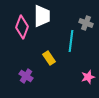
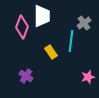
gray cross: moved 2 px left; rotated 32 degrees clockwise
yellow rectangle: moved 2 px right, 6 px up
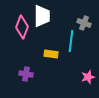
gray cross: rotated 32 degrees counterclockwise
yellow rectangle: moved 2 px down; rotated 48 degrees counterclockwise
purple cross: moved 2 px up; rotated 24 degrees counterclockwise
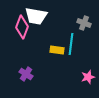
white trapezoid: moved 6 px left; rotated 100 degrees clockwise
cyan line: moved 3 px down
yellow rectangle: moved 6 px right, 4 px up
purple cross: rotated 24 degrees clockwise
